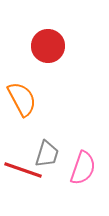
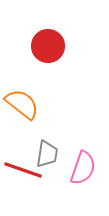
orange semicircle: moved 5 px down; rotated 24 degrees counterclockwise
gray trapezoid: rotated 8 degrees counterclockwise
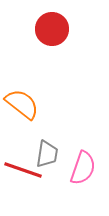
red circle: moved 4 px right, 17 px up
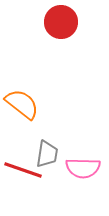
red circle: moved 9 px right, 7 px up
pink semicircle: rotated 72 degrees clockwise
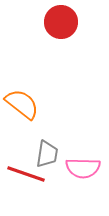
red line: moved 3 px right, 4 px down
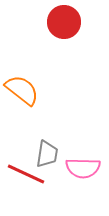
red circle: moved 3 px right
orange semicircle: moved 14 px up
red line: rotated 6 degrees clockwise
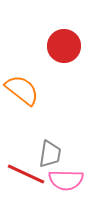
red circle: moved 24 px down
gray trapezoid: moved 3 px right
pink semicircle: moved 17 px left, 12 px down
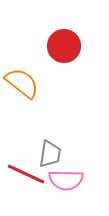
orange semicircle: moved 7 px up
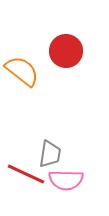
red circle: moved 2 px right, 5 px down
orange semicircle: moved 12 px up
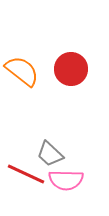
red circle: moved 5 px right, 18 px down
gray trapezoid: rotated 124 degrees clockwise
